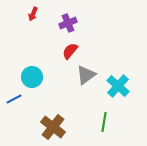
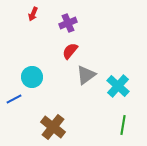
green line: moved 19 px right, 3 px down
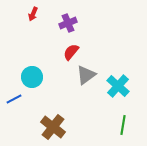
red semicircle: moved 1 px right, 1 px down
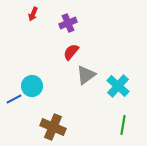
cyan circle: moved 9 px down
brown cross: rotated 15 degrees counterclockwise
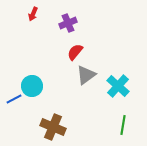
red semicircle: moved 4 px right
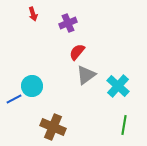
red arrow: rotated 40 degrees counterclockwise
red semicircle: moved 2 px right
green line: moved 1 px right
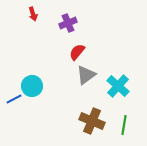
brown cross: moved 39 px right, 6 px up
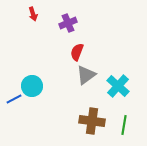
red semicircle: rotated 18 degrees counterclockwise
brown cross: rotated 15 degrees counterclockwise
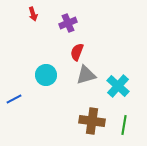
gray triangle: rotated 20 degrees clockwise
cyan circle: moved 14 px right, 11 px up
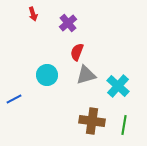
purple cross: rotated 18 degrees counterclockwise
cyan circle: moved 1 px right
